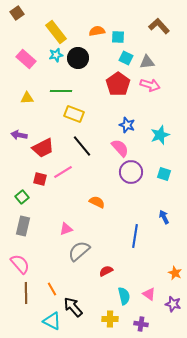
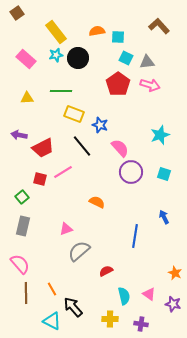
blue star at (127, 125): moved 27 px left
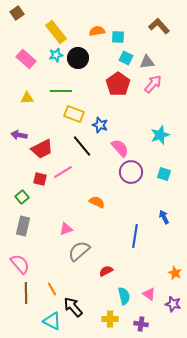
pink arrow at (150, 85): moved 3 px right, 1 px up; rotated 66 degrees counterclockwise
red trapezoid at (43, 148): moved 1 px left, 1 px down
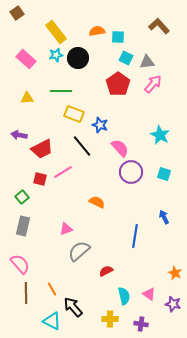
cyan star at (160, 135): rotated 24 degrees counterclockwise
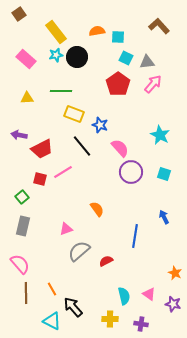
brown square at (17, 13): moved 2 px right, 1 px down
black circle at (78, 58): moved 1 px left, 1 px up
orange semicircle at (97, 202): moved 7 px down; rotated 28 degrees clockwise
red semicircle at (106, 271): moved 10 px up
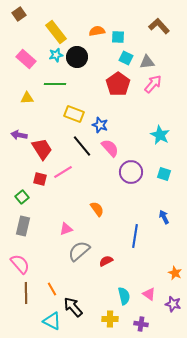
green line at (61, 91): moved 6 px left, 7 px up
pink semicircle at (120, 148): moved 10 px left
red trapezoid at (42, 149): rotated 95 degrees counterclockwise
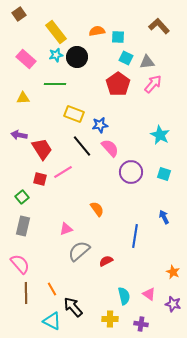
yellow triangle at (27, 98): moved 4 px left
blue star at (100, 125): rotated 28 degrees counterclockwise
orange star at (175, 273): moved 2 px left, 1 px up
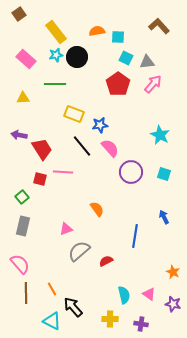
pink line at (63, 172): rotated 36 degrees clockwise
cyan semicircle at (124, 296): moved 1 px up
